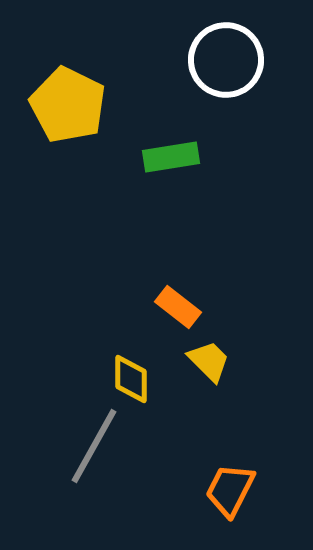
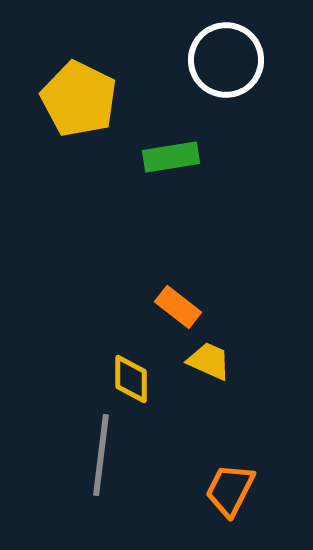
yellow pentagon: moved 11 px right, 6 px up
yellow trapezoid: rotated 21 degrees counterclockwise
gray line: moved 7 px right, 9 px down; rotated 22 degrees counterclockwise
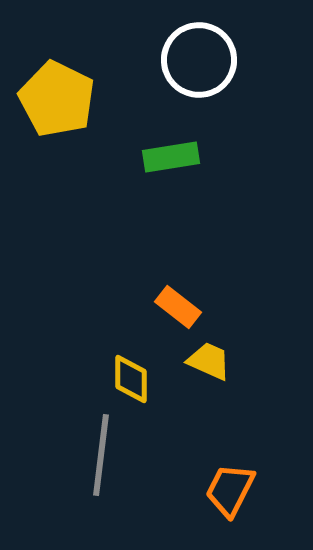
white circle: moved 27 px left
yellow pentagon: moved 22 px left
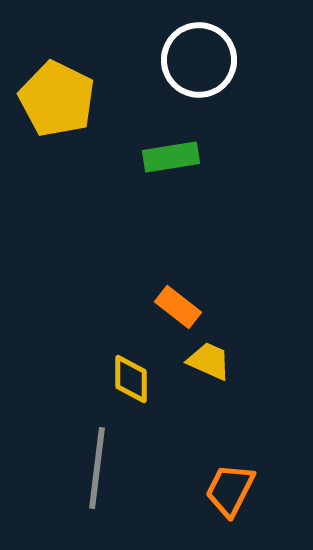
gray line: moved 4 px left, 13 px down
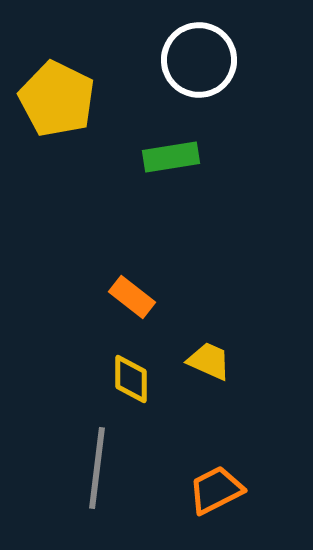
orange rectangle: moved 46 px left, 10 px up
orange trapezoid: moved 14 px left; rotated 36 degrees clockwise
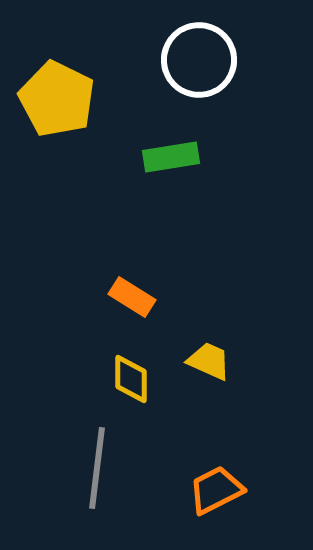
orange rectangle: rotated 6 degrees counterclockwise
